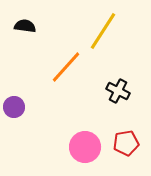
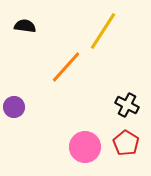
black cross: moved 9 px right, 14 px down
red pentagon: rotated 30 degrees counterclockwise
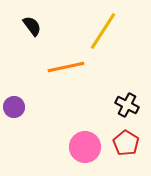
black semicircle: moved 7 px right; rotated 45 degrees clockwise
orange line: rotated 36 degrees clockwise
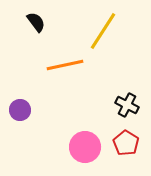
black semicircle: moved 4 px right, 4 px up
orange line: moved 1 px left, 2 px up
purple circle: moved 6 px right, 3 px down
